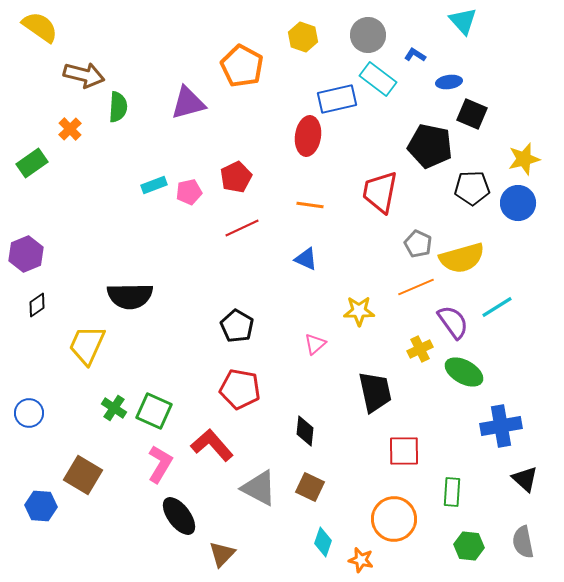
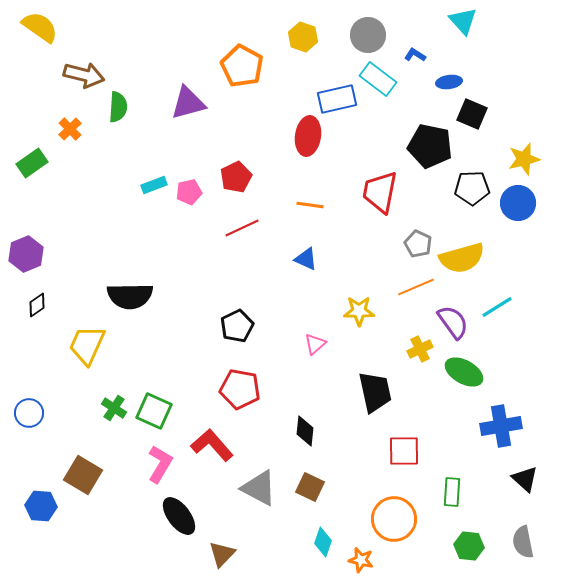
black pentagon at (237, 326): rotated 16 degrees clockwise
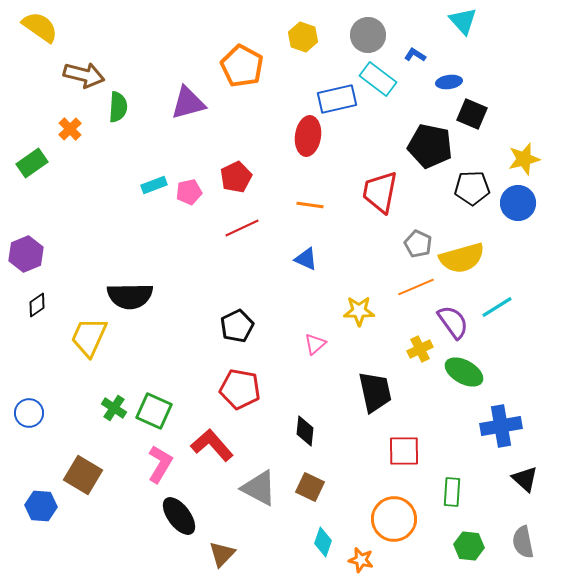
yellow trapezoid at (87, 345): moved 2 px right, 8 px up
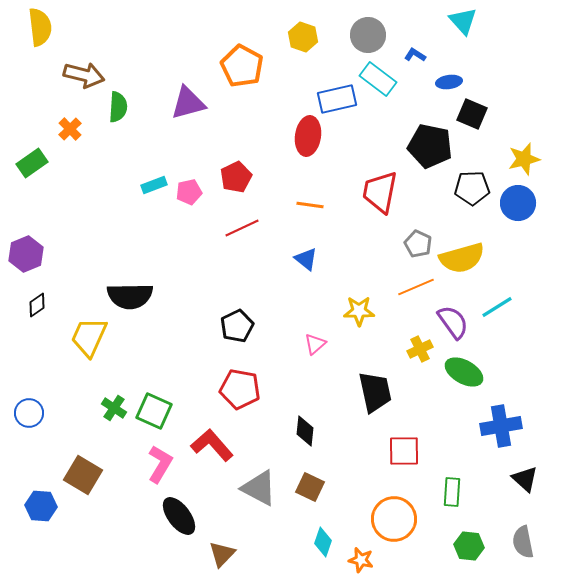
yellow semicircle at (40, 27): rotated 48 degrees clockwise
blue triangle at (306, 259): rotated 15 degrees clockwise
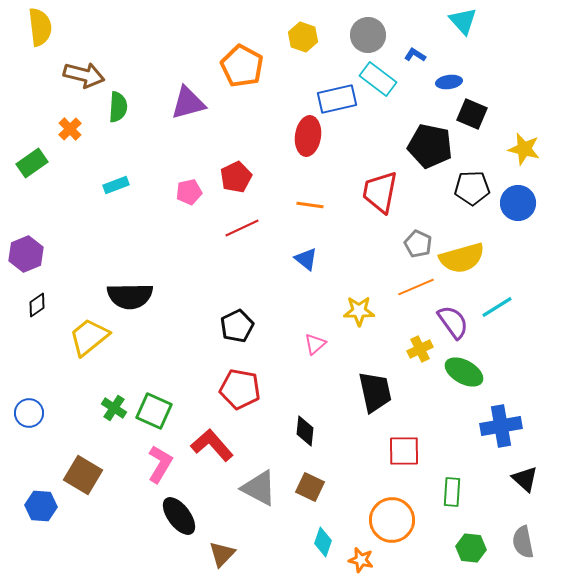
yellow star at (524, 159): moved 10 px up; rotated 28 degrees clockwise
cyan rectangle at (154, 185): moved 38 px left
yellow trapezoid at (89, 337): rotated 27 degrees clockwise
orange circle at (394, 519): moved 2 px left, 1 px down
green hexagon at (469, 546): moved 2 px right, 2 px down
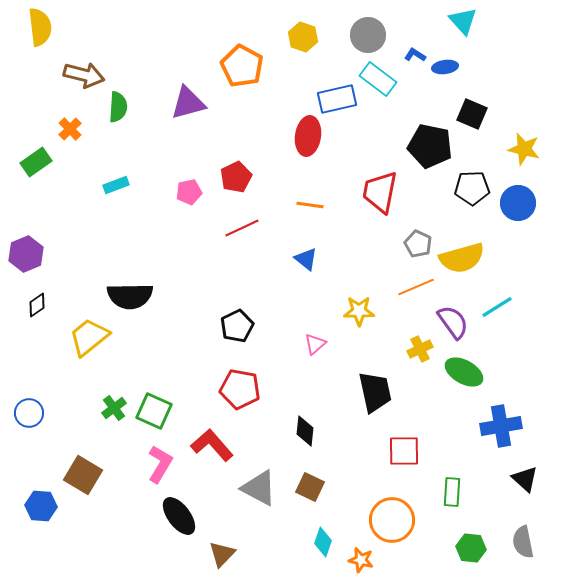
blue ellipse at (449, 82): moved 4 px left, 15 px up
green rectangle at (32, 163): moved 4 px right, 1 px up
green cross at (114, 408): rotated 20 degrees clockwise
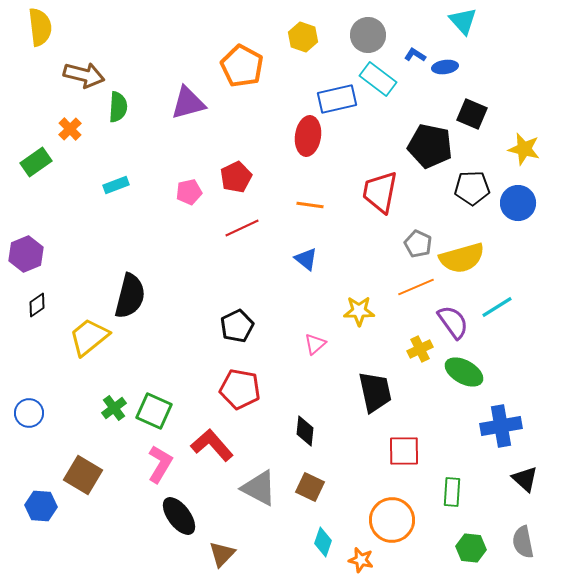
black semicircle at (130, 296): rotated 75 degrees counterclockwise
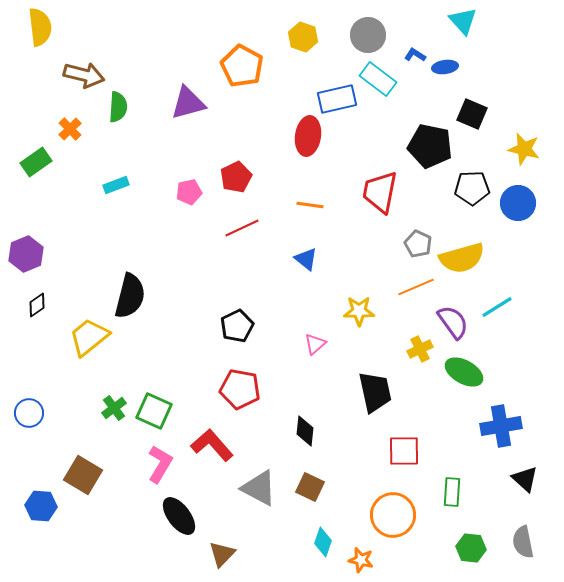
orange circle at (392, 520): moved 1 px right, 5 px up
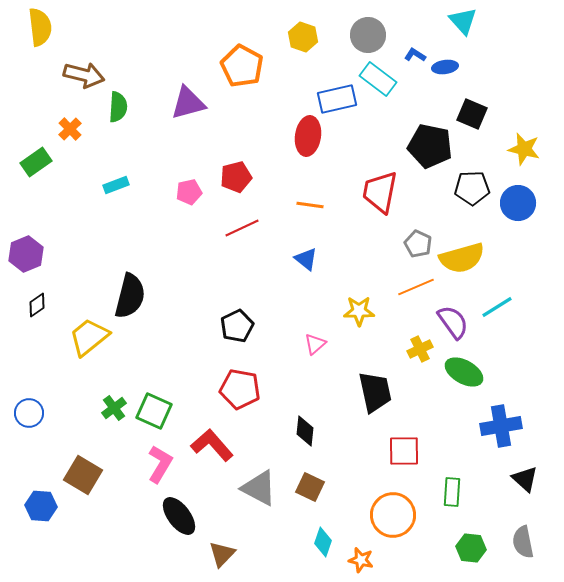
red pentagon at (236, 177): rotated 12 degrees clockwise
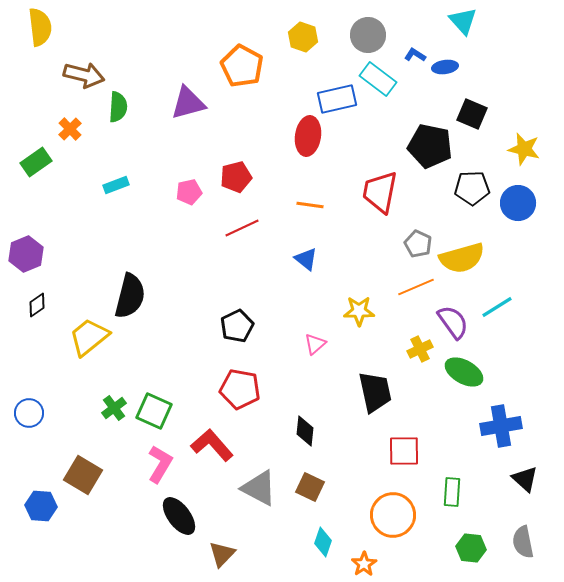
orange star at (361, 560): moved 3 px right, 4 px down; rotated 25 degrees clockwise
